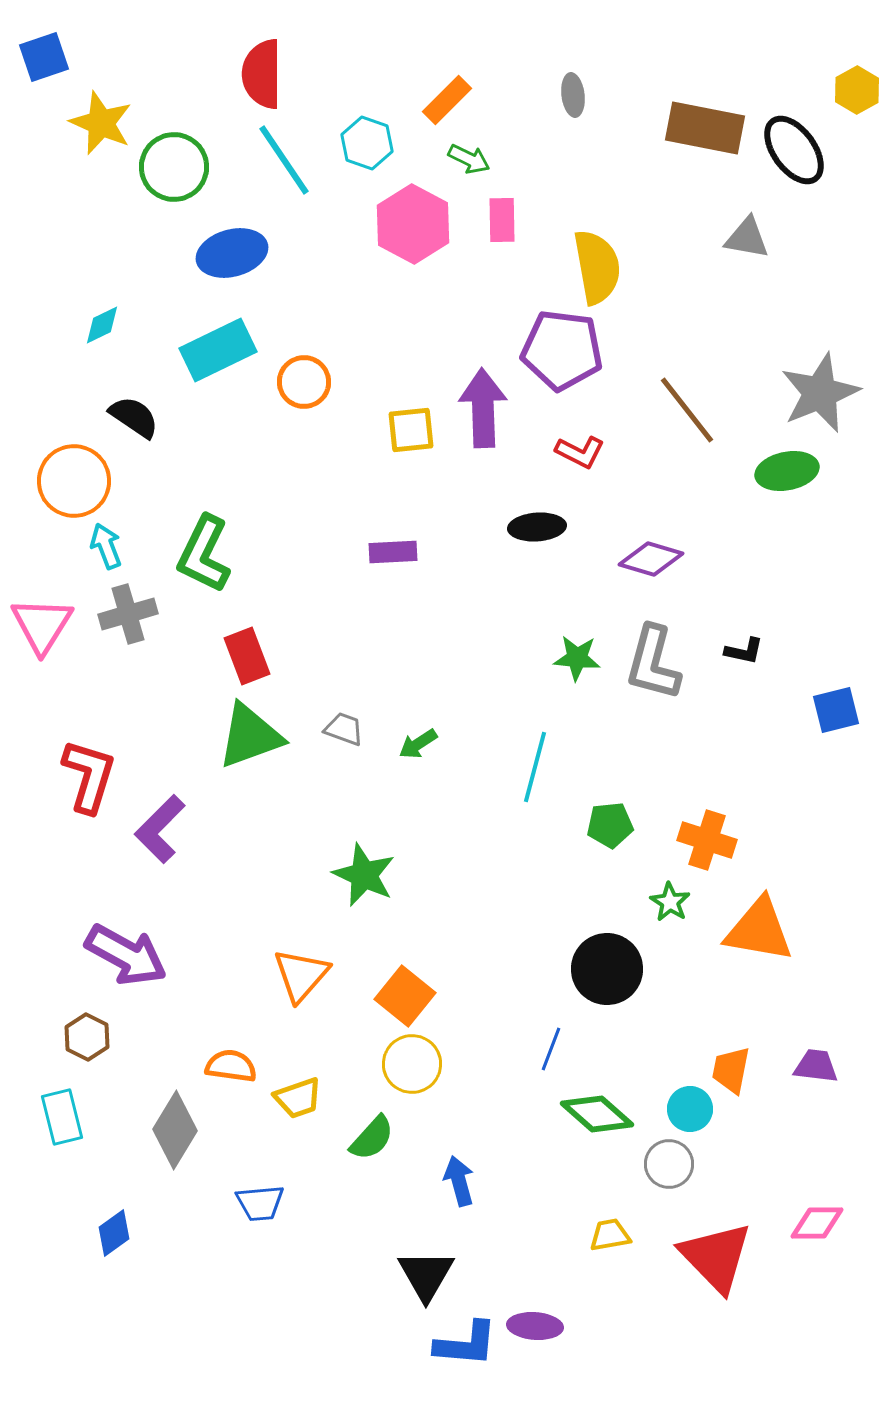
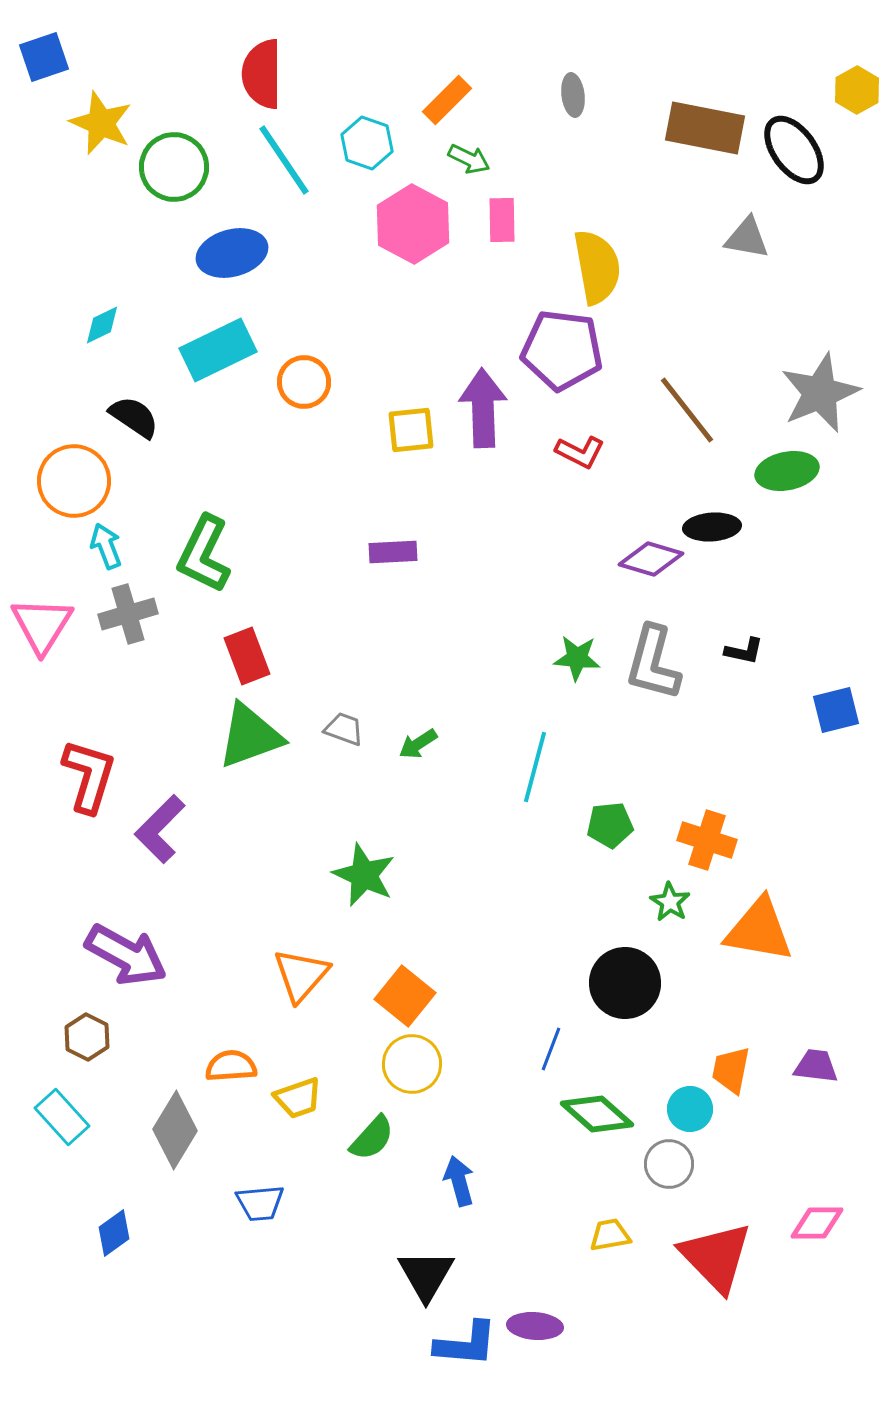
black ellipse at (537, 527): moved 175 px right
black circle at (607, 969): moved 18 px right, 14 px down
orange semicircle at (231, 1066): rotated 12 degrees counterclockwise
cyan rectangle at (62, 1117): rotated 28 degrees counterclockwise
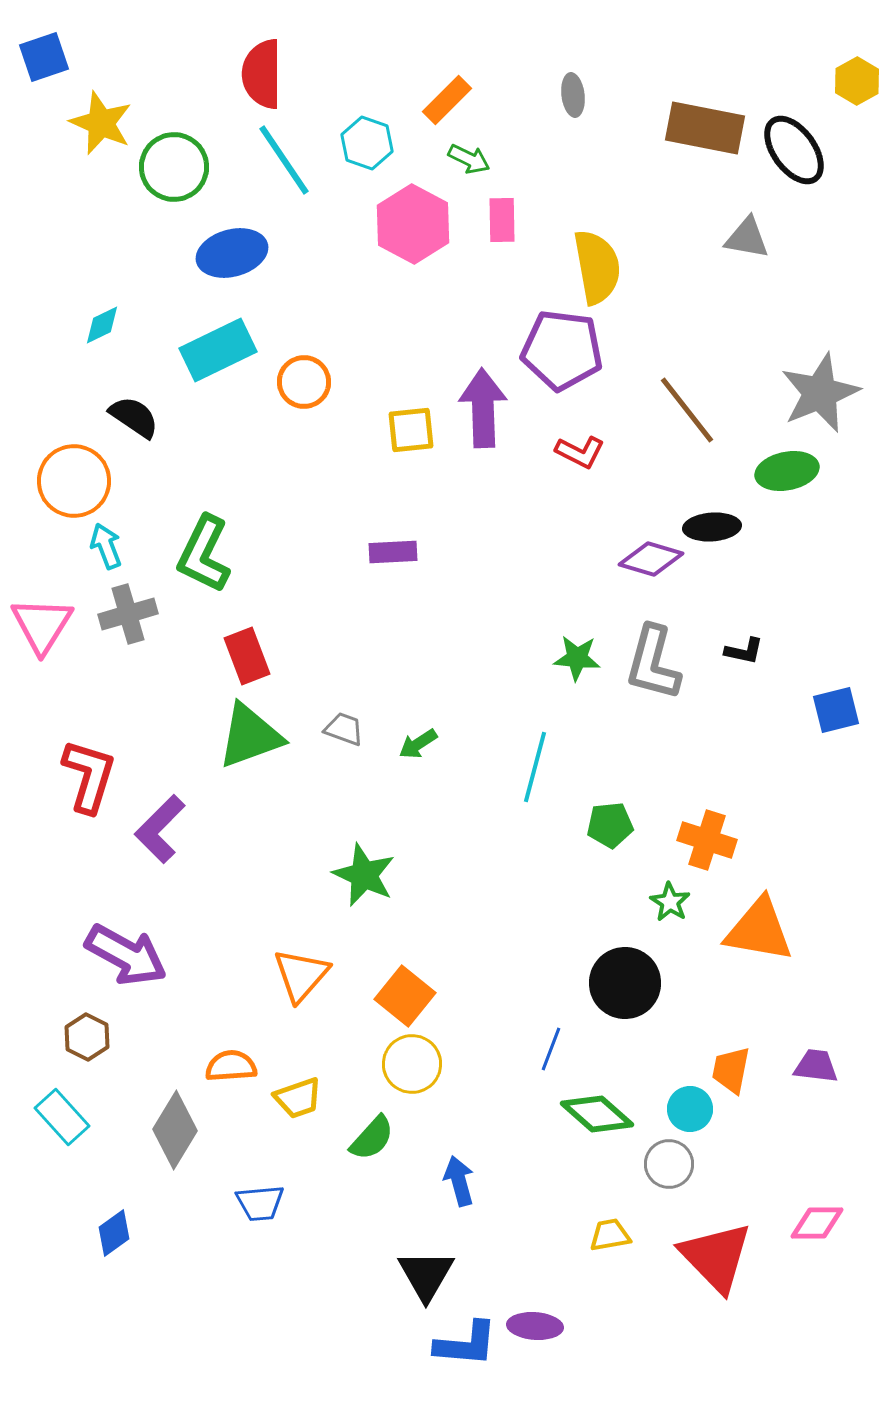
yellow hexagon at (857, 90): moved 9 px up
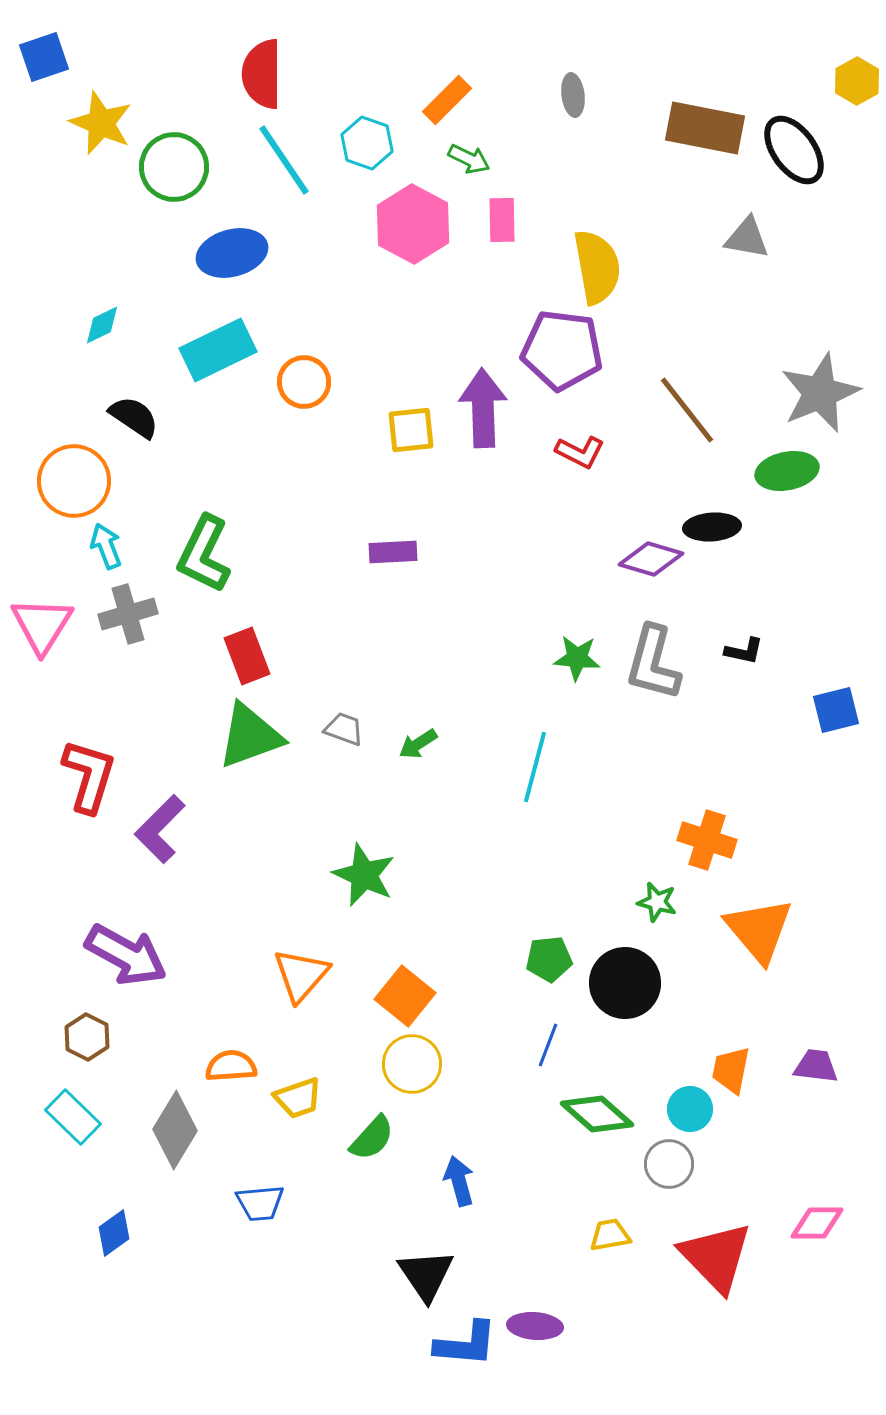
green pentagon at (610, 825): moved 61 px left, 134 px down
green star at (670, 902): moved 13 px left; rotated 18 degrees counterclockwise
orange triangle at (759, 930): rotated 40 degrees clockwise
blue line at (551, 1049): moved 3 px left, 4 px up
cyan rectangle at (62, 1117): moved 11 px right; rotated 4 degrees counterclockwise
black triangle at (426, 1275): rotated 4 degrees counterclockwise
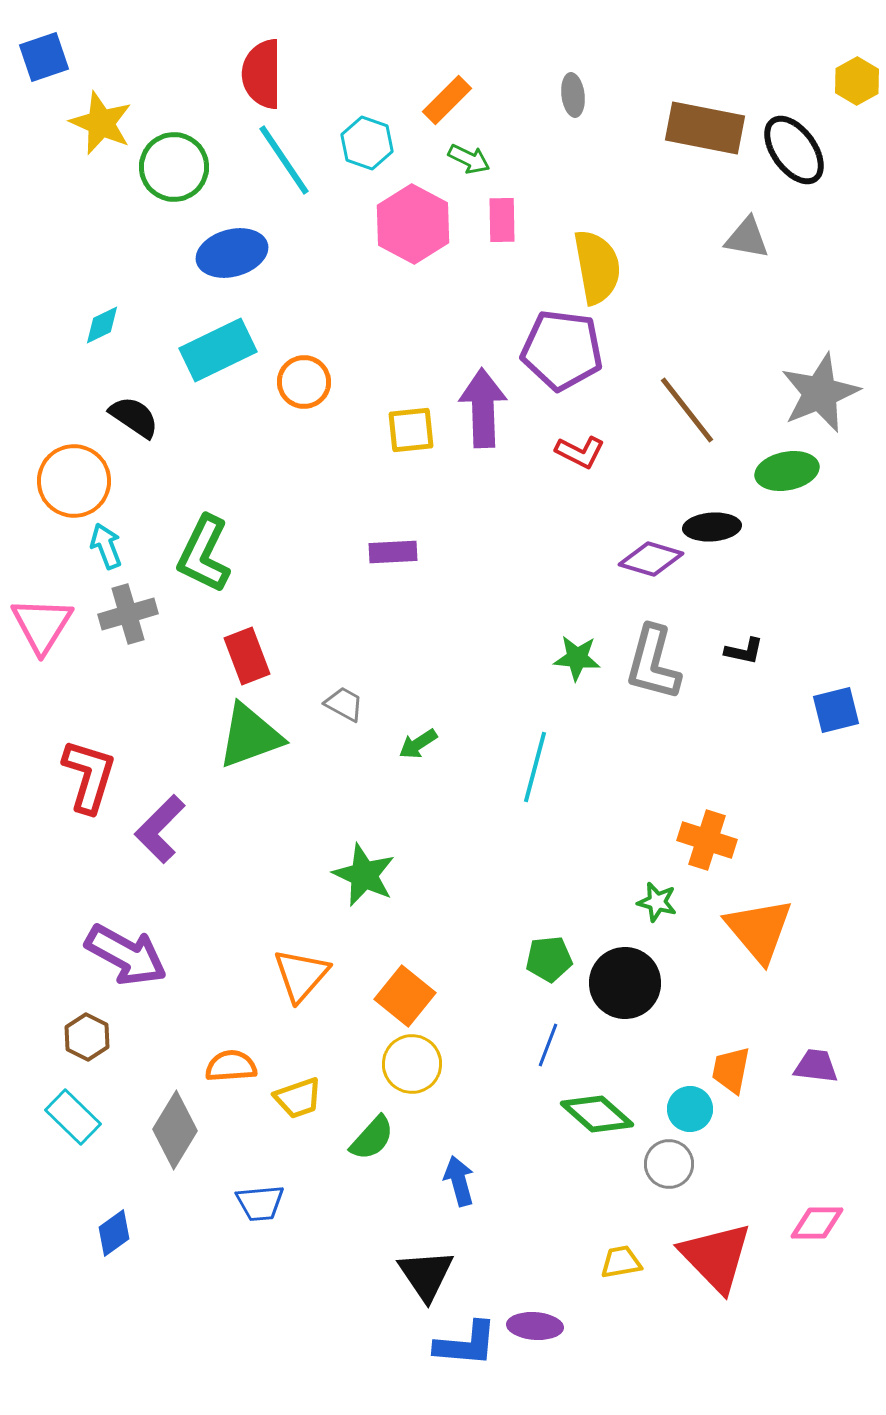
gray trapezoid at (344, 729): moved 25 px up; rotated 9 degrees clockwise
yellow trapezoid at (610, 1235): moved 11 px right, 27 px down
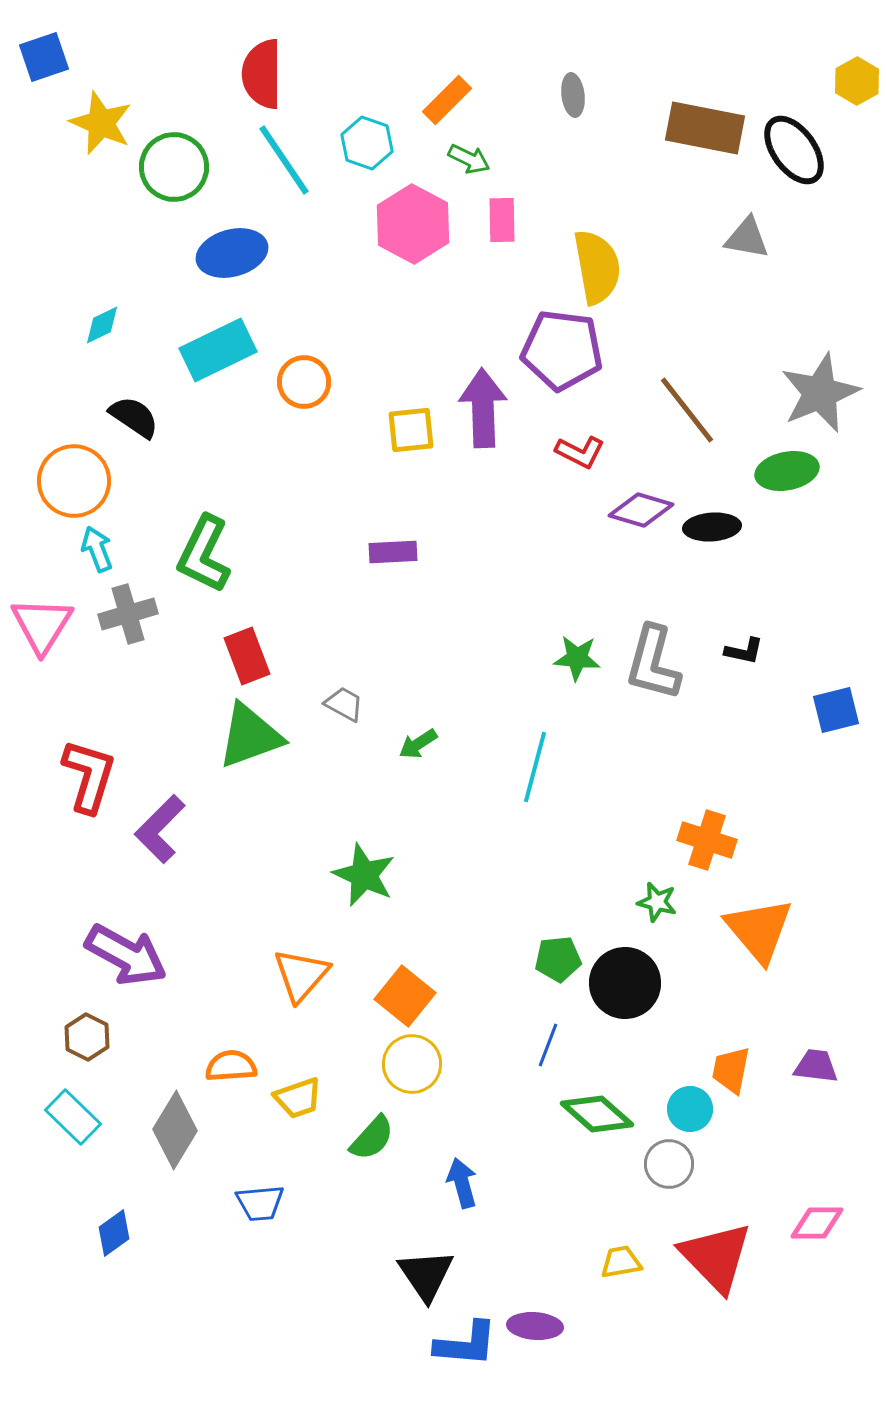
cyan arrow at (106, 546): moved 9 px left, 3 px down
purple diamond at (651, 559): moved 10 px left, 49 px up
green pentagon at (549, 959): moved 9 px right
blue arrow at (459, 1181): moved 3 px right, 2 px down
